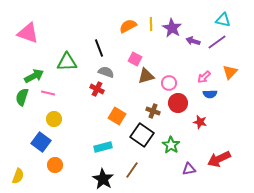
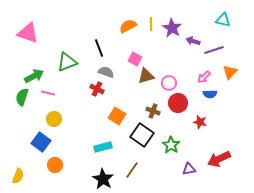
purple line: moved 3 px left, 8 px down; rotated 18 degrees clockwise
green triangle: rotated 20 degrees counterclockwise
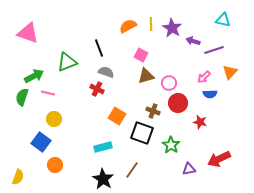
pink square: moved 6 px right, 4 px up
black square: moved 2 px up; rotated 15 degrees counterclockwise
yellow semicircle: moved 1 px down
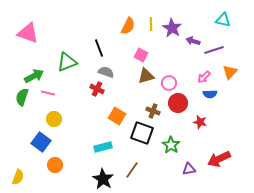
orange semicircle: rotated 144 degrees clockwise
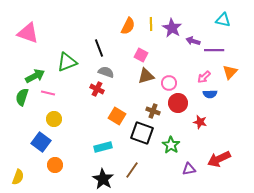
purple line: rotated 18 degrees clockwise
green arrow: moved 1 px right
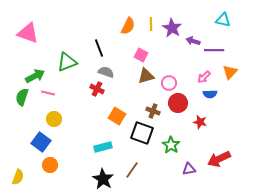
orange circle: moved 5 px left
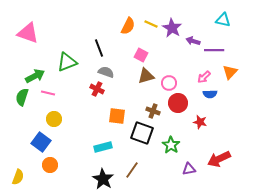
yellow line: rotated 64 degrees counterclockwise
orange square: rotated 24 degrees counterclockwise
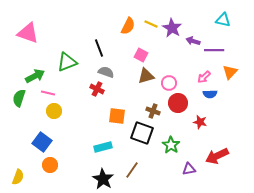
green semicircle: moved 3 px left, 1 px down
yellow circle: moved 8 px up
blue square: moved 1 px right
red arrow: moved 2 px left, 3 px up
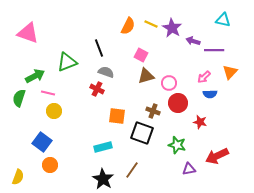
green star: moved 6 px right; rotated 18 degrees counterclockwise
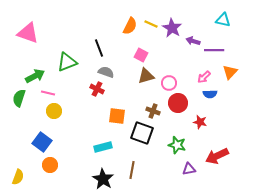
orange semicircle: moved 2 px right
brown line: rotated 24 degrees counterclockwise
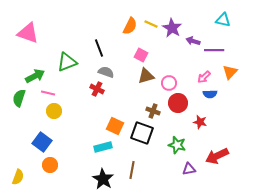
orange square: moved 2 px left, 10 px down; rotated 18 degrees clockwise
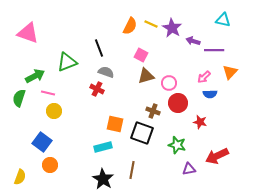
orange square: moved 2 px up; rotated 12 degrees counterclockwise
yellow semicircle: moved 2 px right
